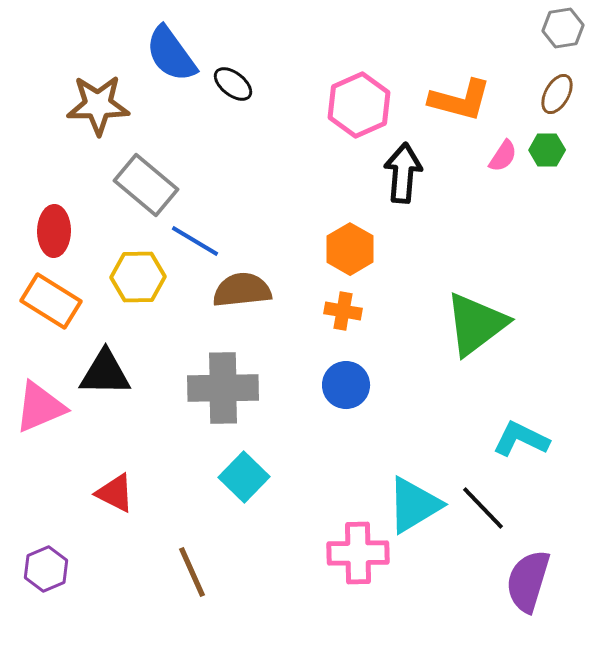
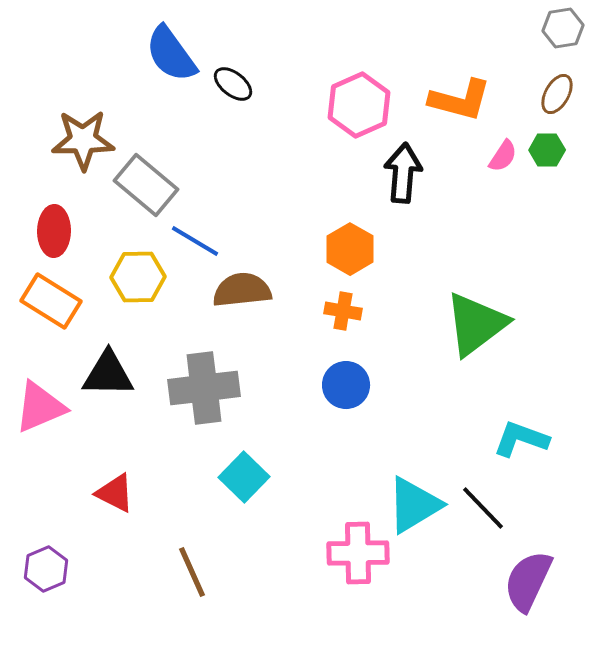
brown star: moved 15 px left, 35 px down
black triangle: moved 3 px right, 1 px down
gray cross: moved 19 px left; rotated 6 degrees counterclockwise
cyan L-shape: rotated 6 degrees counterclockwise
purple semicircle: rotated 8 degrees clockwise
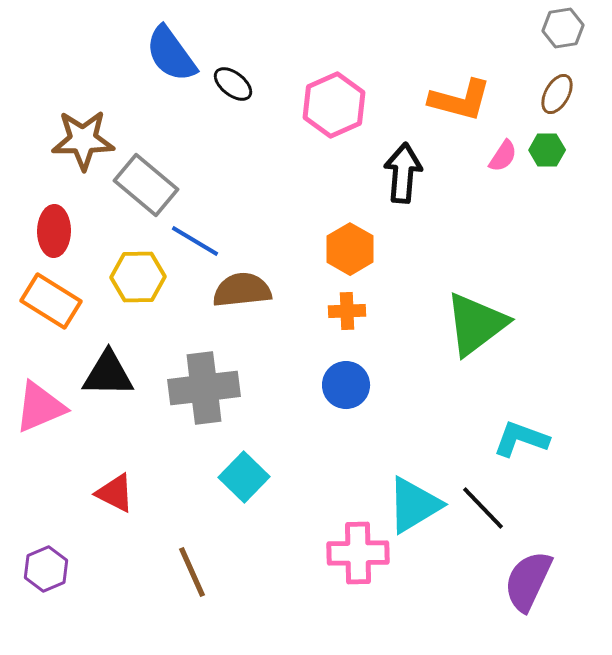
pink hexagon: moved 25 px left
orange cross: moved 4 px right; rotated 12 degrees counterclockwise
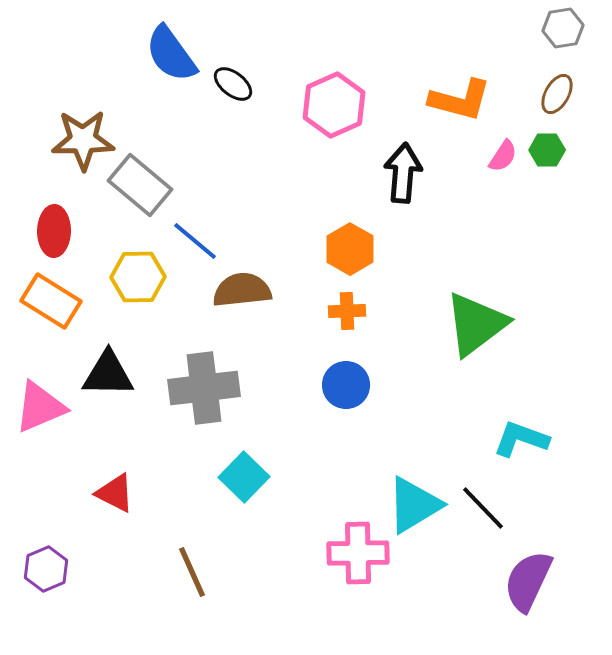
gray rectangle: moved 6 px left
blue line: rotated 9 degrees clockwise
